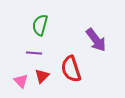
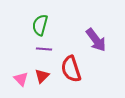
purple line: moved 10 px right, 4 px up
pink triangle: moved 2 px up
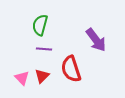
pink triangle: moved 1 px right, 1 px up
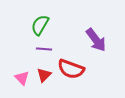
green semicircle: rotated 15 degrees clockwise
red semicircle: rotated 52 degrees counterclockwise
red triangle: moved 2 px right, 1 px up
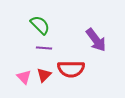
green semicircle: rotated 105 degrees clockwise
purple line: moved 1 px up
red semicircle: rotated 20 degrees counterclockwise
pink triangle: moved 2 px right, 1 px up
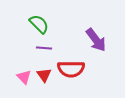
green semicircle: moved 1 px left, 1 px up
red triangle: rotated 21 degrees counterclockwise
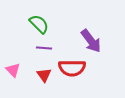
purple arrow: moved 5 px left, 1 px down
red semicircle: moved 1 px right, 1 px up
pink triangle: moved 11 px left, 7 px up
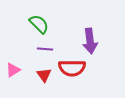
purple arrow: moved 1 px left; rotated 30 degrees clockwise
purple line: moved 1 px right, 1 px down
pink triangle: rotated 42 degrees clockwise
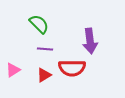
red triangle: rotated 35 degrees clockwise
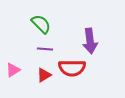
green semicircle: moved 2 px right
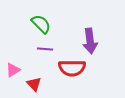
red triangle: moved 10 px left, 9 px down; rotated 42 degrees counterclockwise
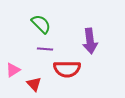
red semicircle: moved 5 px left, 1 px down
